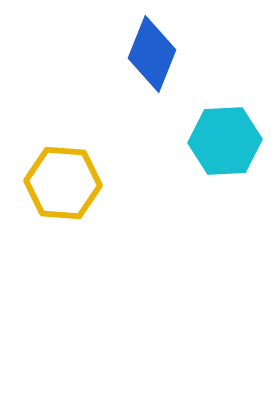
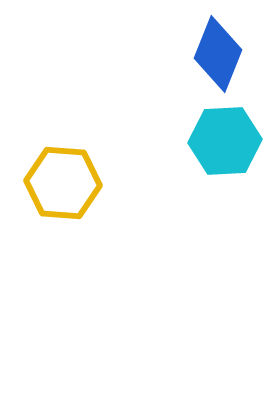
blue diamond: moved 66 px right
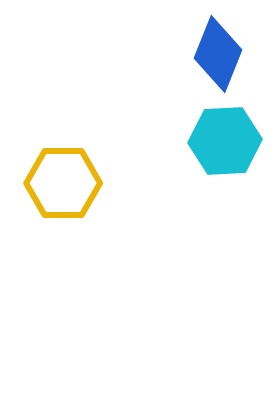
yellow hexagon: rotated 4 degrees counterclockwise
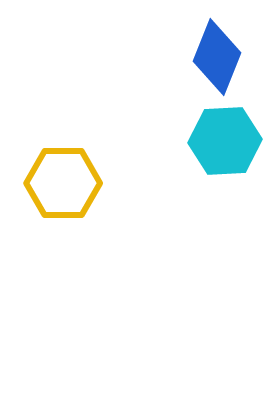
blue diamond: moved 1 px left, 3 px down
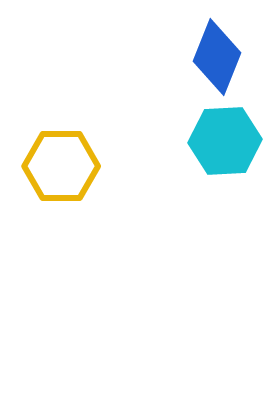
yellow hexagon: moved 2 px left, 17 px up
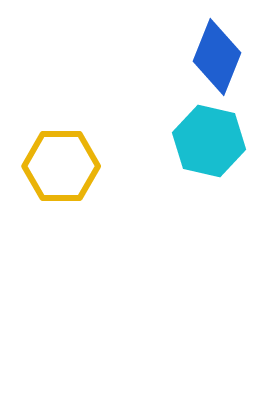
cyan hexagon: moved 16 px left; rotated 16 degrees clockwise
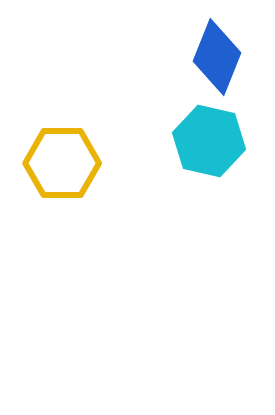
yellow hexagon: moved 1 px right, 3 px up
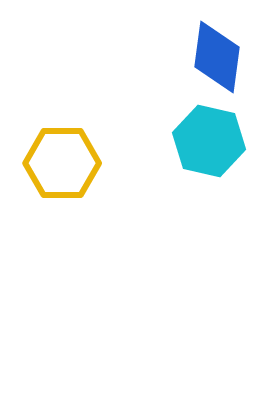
blue diamond: rotated 14 degrees counterclockwise
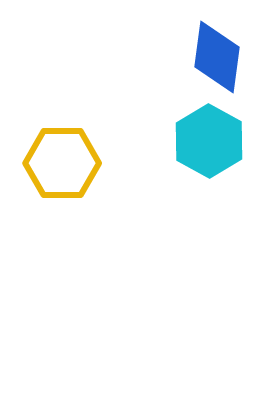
cyan hexagon: rotated 16 degrees clockwise
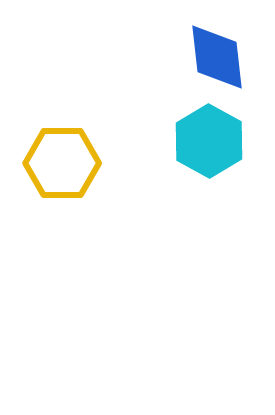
blue diamond: rotated 14 degrees counterclockwise
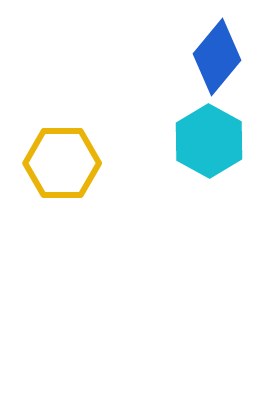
blue diamond: rotated 46 degrees clockwise
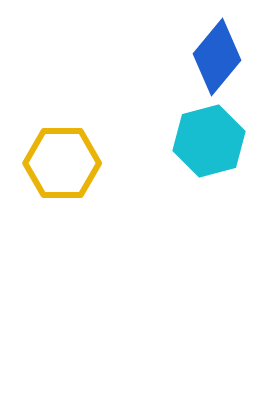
cyan hexagon: rotated 16 degrees clockwise
